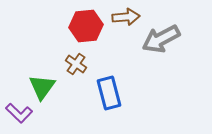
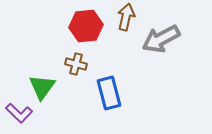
brown arrow: rotated 72 degrees counterclockwise
brown cross: rotated 20 degrees counterclockwise
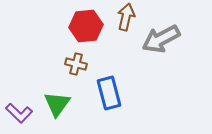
green triangle: moved 15 px right, 17 px down
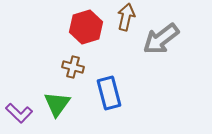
red hexagon: moved 1 px down; rotated 12 degrees counterclockwise
gray arrow: rotated 9 degrees counterclockwise
brown cross: moved 3 px left, 3 px down
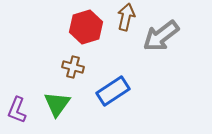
gray arrow: moved 3 px up
blue rectangle: moved 4 px right, 2 px up; rotated 72 degrees clockwise
purple L-shape: moved 2 px left, 3 px up; rotated 68 degrees clockwise
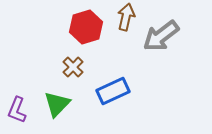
brown cross: rotated 30 degrees clockwise
blue rectangle: rotated 8 degrees clockwise
green triangle: rotated 8 degrees clockwise
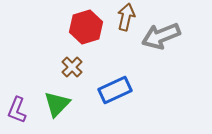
gray arrow: rotated 15 degrees clockwise
brown cross: moved 1 px left
blue rectangle: moved 2 px right, 1 px up
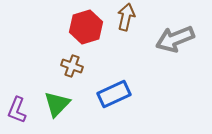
gray arrow: moved 14 px right, 3 px down
brown cross: moved 1 px up; rotated 25 degrees counterclockwise
blue rectangle: moved 1 px left, 4 px down
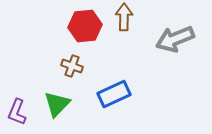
brown arrow: moved 2 px left; rotated 12 degrees counterclockwise
red hexagon: moved 1 px left, 1 px up; rotated 12 degrees clockwise
purple L-shape: moved 2 px down
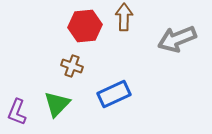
gray arrow: moved 2 px right
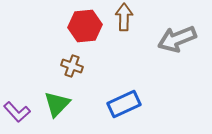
blue rectangle: moved 10 px right, 10 px down
purple L-shape: rotated 64 degrees counterclockwise
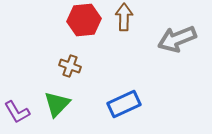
red hexagon: moved 1 px left, 6 px up
brown cross: moved 2 px left
purple L-shape: rotated 12 degrees clockwise
